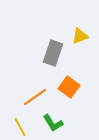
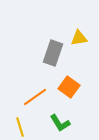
yellow triangle: moved 1 px left, 2 px down; rotated 12 degrees clockwise
green L-shape: moved 7 px right
yellow line: rotated 12 degrees clockwise
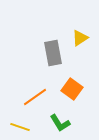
yellow triangle: moved 1 px right; rotated 24 degrees counterclockwise
gray rectangle: rotated 30 degrees counterclockwise
orange square: moved 3 px right, 2 px down
yellow line: rotated 54 degrees counterclockwise
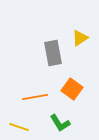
orange line: rotated 25 degrees clockwise
yellow line: moved 1 px left
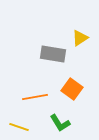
gray rectangle: moved 1 px down; rotated 70 degrees counterclockwise
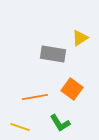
yellow line: moved 1 px right
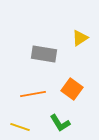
gray rectangle: moved 9 px left
orange line: moved 2 px left, 3 px up
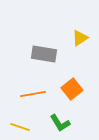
orange square: rotated 15 degrees clockwise
